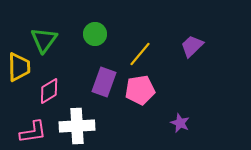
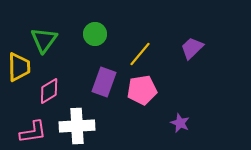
purple trapezoid: moved 2 px down
pink pentagon: moved 2 px right
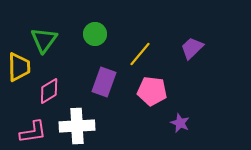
pink pentagon: moved 10 px right, 1 px down; rotated 16 degrees clockwise
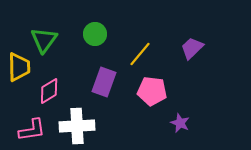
pink L-shape: moved 1 px left, 2 px up
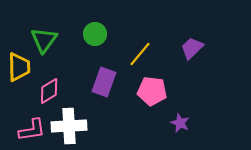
white cross: moved 8 px left
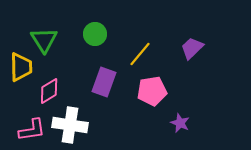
green triangle: rotated 8 degrees counterclockwise
yellow trapezoid: moved 2 px right
pink pentagon: rotated 16 degrees counterclockwise
white cross: moved 1 px right, 1 px up; rotated 12 degrees clockwise
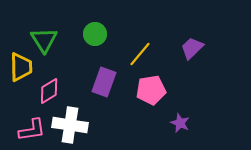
pink pentagon: moved 1 px left, 1 px up
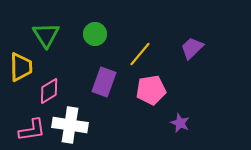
green triangle: moved 2 px right, 5 px up
